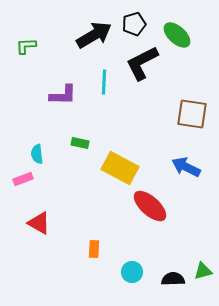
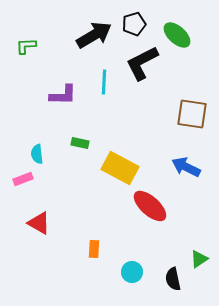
green triangle: moved 4 px left, 12 px up; rotated 18 degrees counterclockwise
black semicircle: rotated 100 degrees counterclockwise
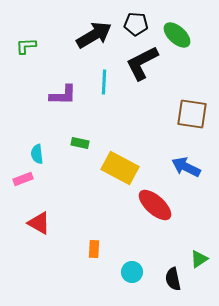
black pentagon: moved 2 px right; rotated 20 degrees clockwise
red ellipse: moved 5 px right, 1 px up
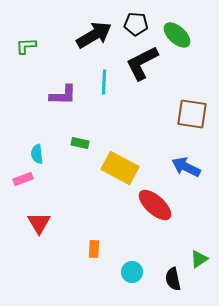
red triangle: rotated 30 degrees clockwise
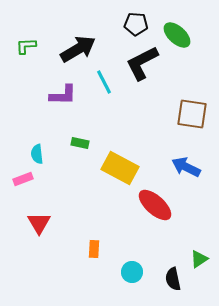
black arrow: moved 16 px left, 14 px down
cyan line: rotated 30 degrees counterclockwise
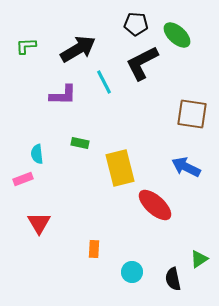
yellow rectangle: rotated 48 degrees clockwise
